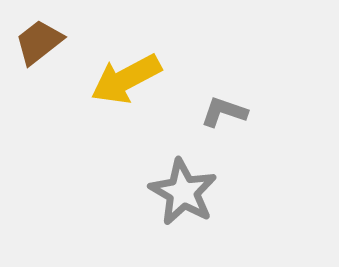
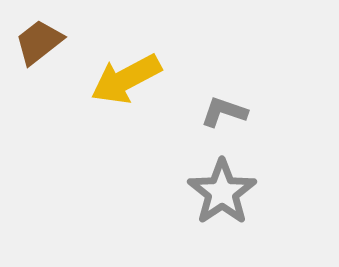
gray star: moved 39 px right; rotated 8 degrees clockwise
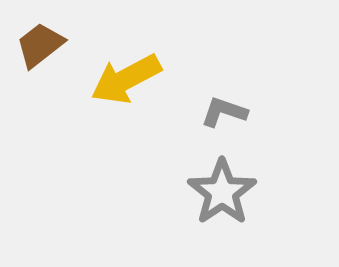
brown trapezoid: moved 1 px right, 3 px down
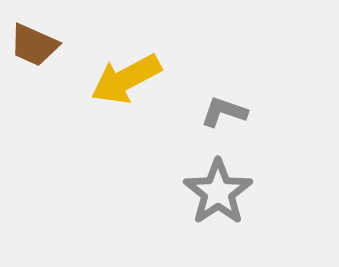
brown trapezoid: moved 6 px left; rotated 118 degrees counterclockwise
gray star: moved 4 px left
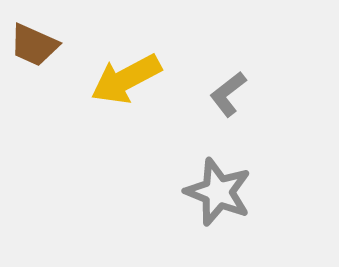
gray L-shape: moved 4 px right, 18 px up; rotated 57 degrees counterclockwise
gray star: rotated 16 degrees counterclockwise
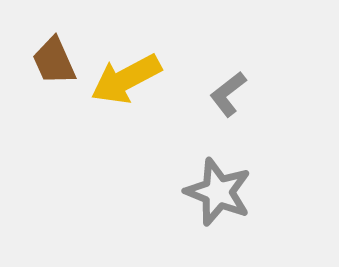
brown trapezoid: moved 20 px right, 16 px down; rotated 42 degrees clockwise
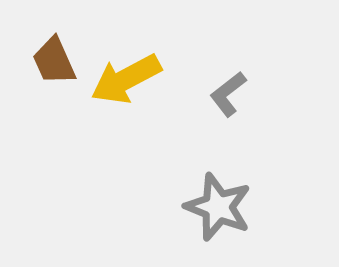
gray star: moved 15 px down
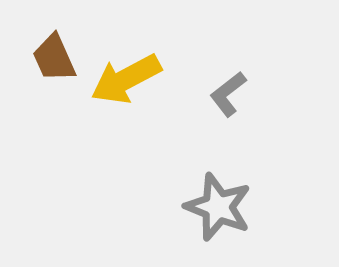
brown trapezoid: moved 3 px up
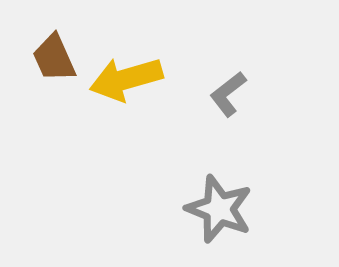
yellow arrow: rotated 12 degrees clockwise
gray star: moved 1 px right, 2 px down
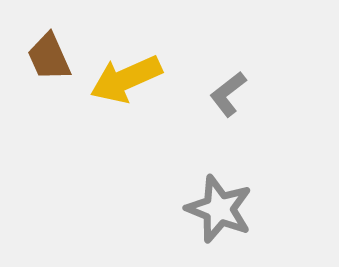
brown trapezoid: moved 5 px left, 1 px up
yellow arrow: rotated 8 degrees counterclockwise
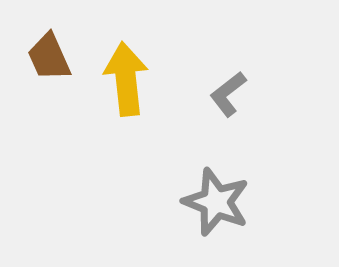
yellow arrow: rotated 108 degrees clockwise
gray star: moved 3 px left, 7 px up
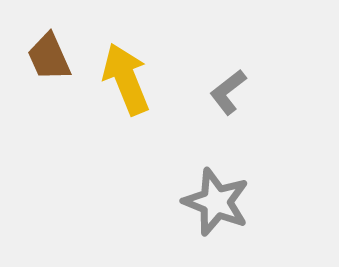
yellow arrow: rotated 16 degrees counterclockwise
gray L-shape: moved 2 px up
